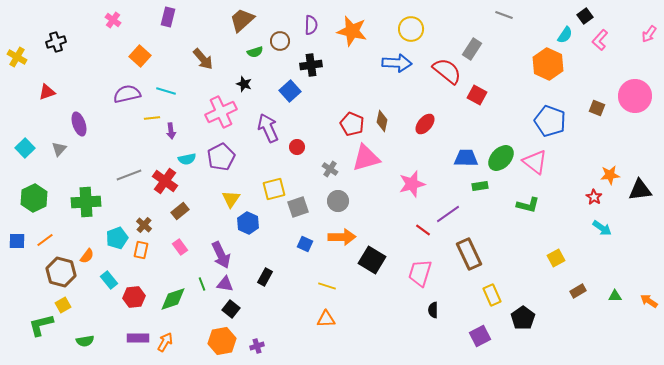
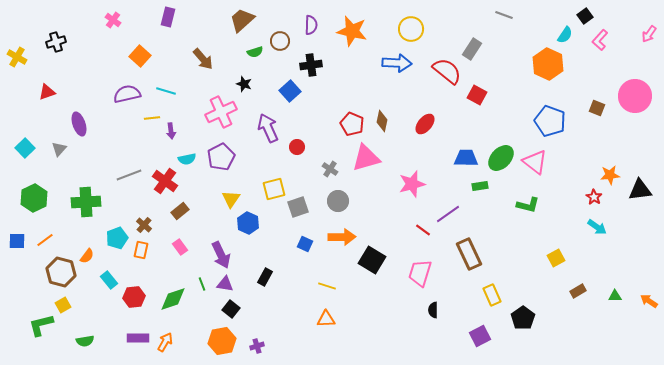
cyan arrow at (602, 228): moved 5 px left, 1 px up
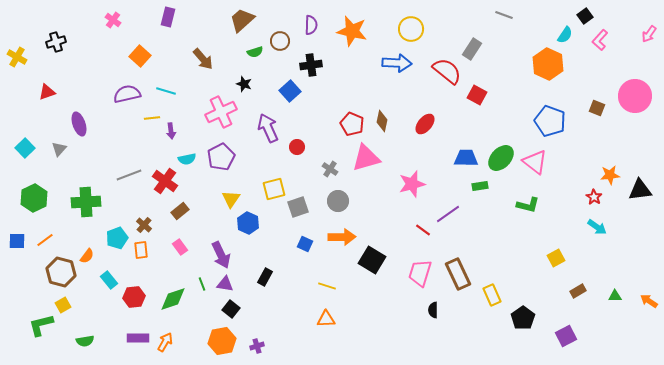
orange rectangle at (141, 250): rotated 18 degrees counterclockwise
brown rectangle at (469, 254): moved 11 px left, 20 px down
purple square at (480, 336): moved 86 px right
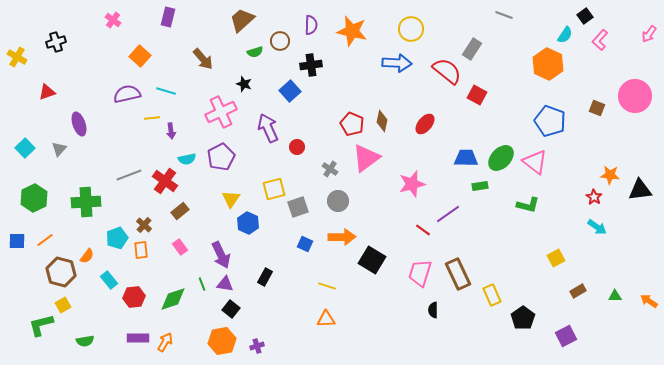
pink triangle at (366, 158): rotated 20 degrees counterclockwise
orange star at (610, 175): rotated 12 degrees clockwise
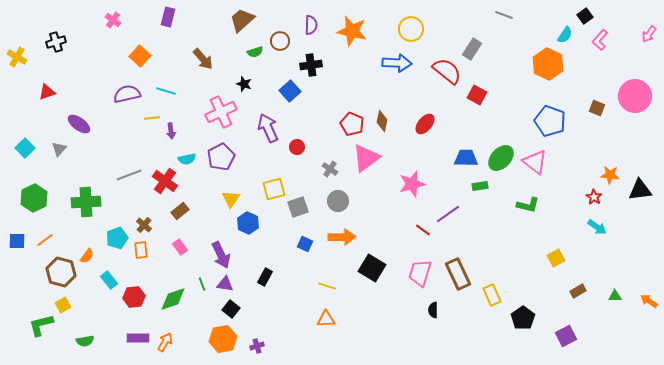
purple ellipse at (79, 124): rotated 35 degrees counterclockwise
black square at (372, 260): moved 8 px down
orange hexagon at (222, 341): moved 1 px right, 2 px up
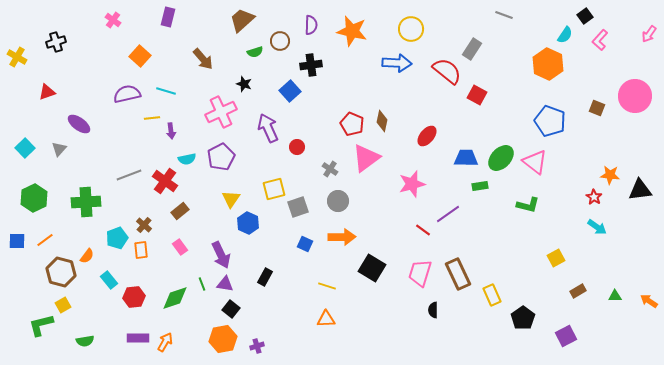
red ellipse at (425, 124): moved 2 px right, 12 px down
green diamond at (173, 299): moved 2 px right, 1 px up
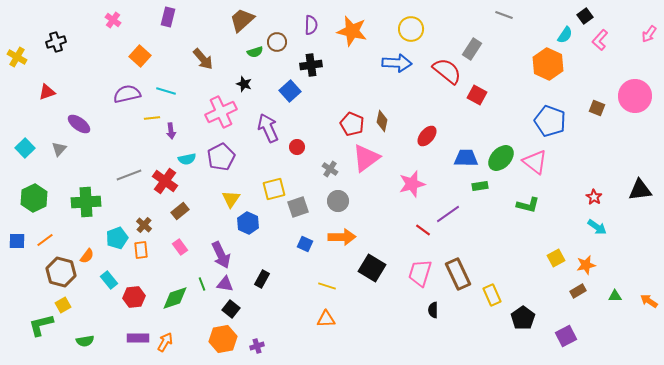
brown circle at (280, 41): moved 3 px left, 1 px down
orange star at (610, 175): moved 24 px left, 90 px down; rotated 18 degrees counterclockwise
black rectangle at (265, 277): moved 3 px left, 2 px down
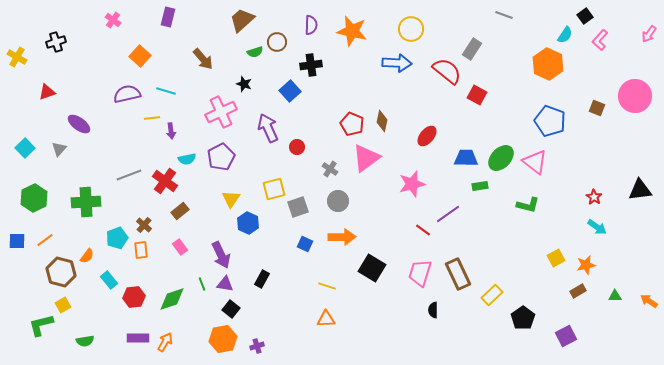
yellow rectangle at (492, 295): rotated 70 degrees clockwise
green diamond at (175, 298): moved 3 px left, 1 px down
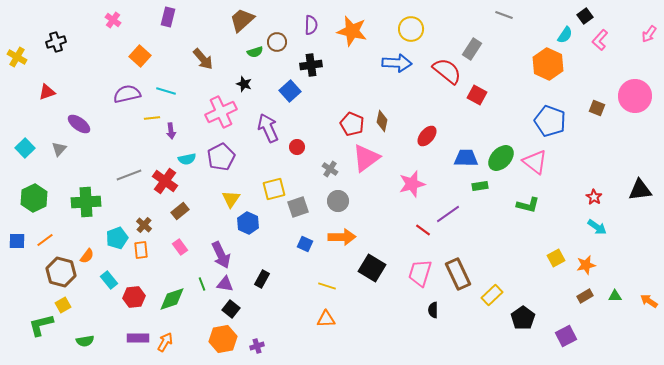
brown rectangle at (578, 291): moved 7 px right, 5 px down
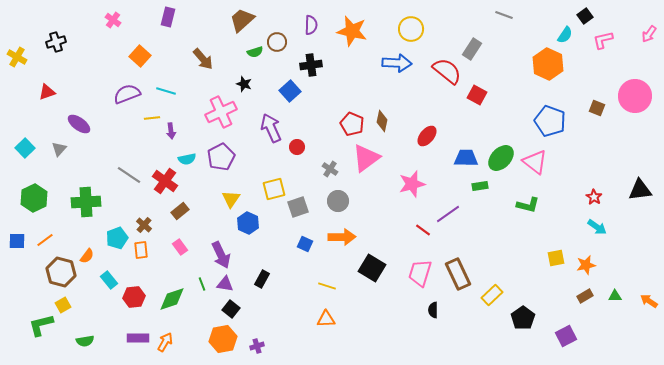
pink L-shape at (600, 40): moved 3 px right; rotated 35 degrees clockwise
purple semicircle at (127, 94): rotated 8 degrees counterclockwise
purple arrow at (268, 128): moved 3 px right
gray line at (129, 175): rotated 55 degrees clockwise
yellow square at (556, 258): rotated 18 degrees clockwise
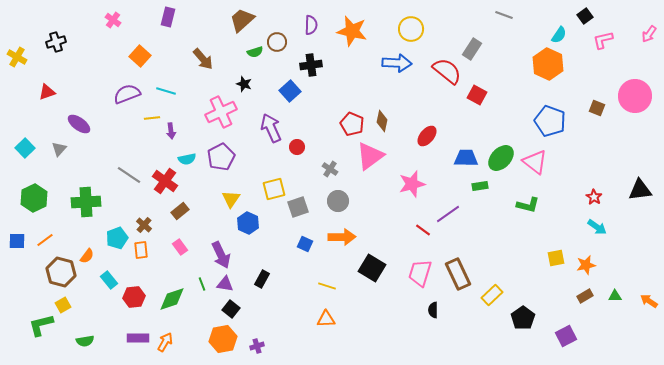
cyan semicircle at (565, 35): moved 6 px left
pink triangle at (366, 158): moved 4 px right, 2 px up
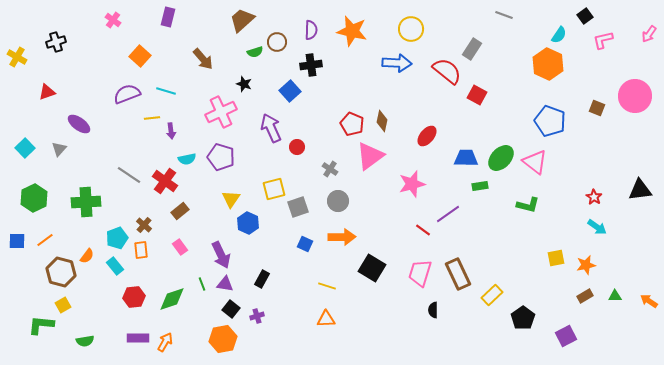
purple semicircle at (311, 25): moved 5 px down
purple pentagon at (221, 157): rotated 28 degrees counterclockwise
cyan rectangle at (109, 280): moved 6 px right, 14 px up
green L-shape at (41, 325): rotated 20 degrees clockwise
purple cross at (257, 346): moved 30 px up
